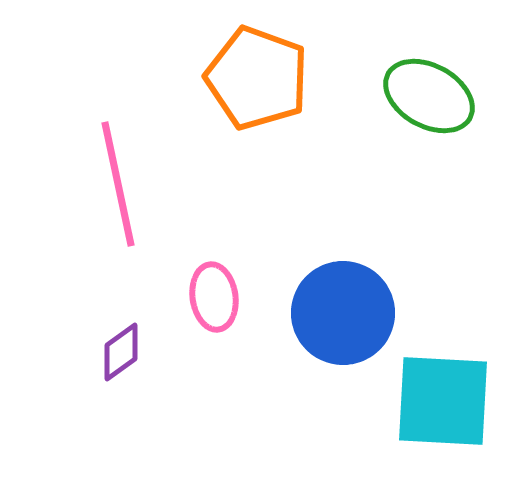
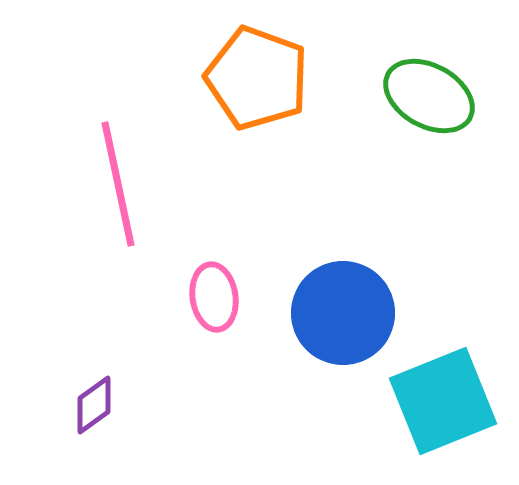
purple diamond: moved 27 px left, 53 px down
cyan square: rotated 25 degrees counterclockwise
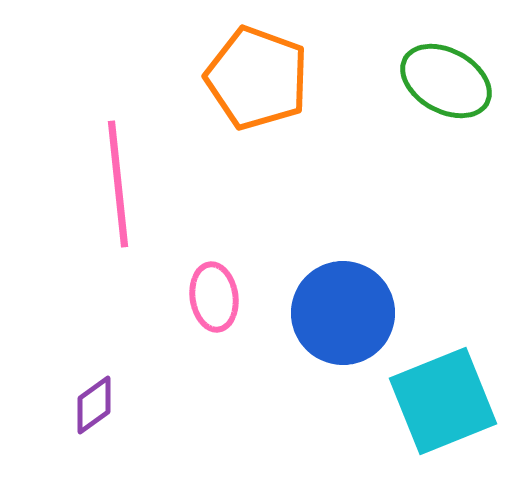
green ellipse: moved 17 px right, 15 px up
pink line: rotated 6 degrees clockwise
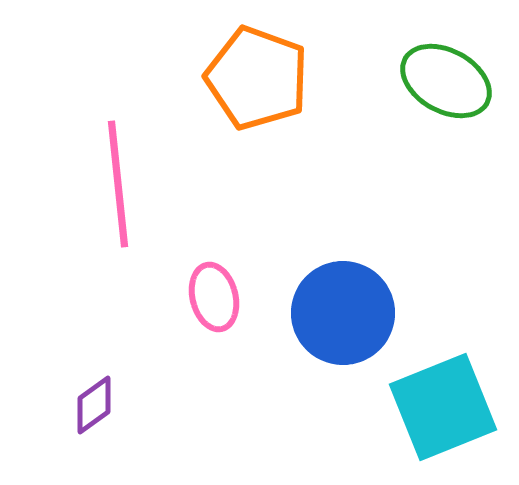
pink ellipse: rotated 6 degrees counterclockwise
cyan square: moved 6 px down
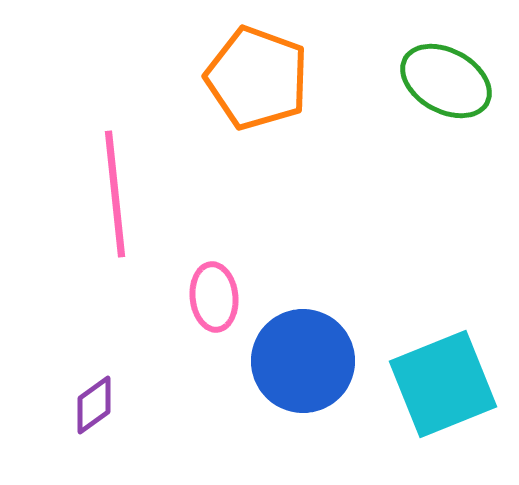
pink line: moved 3 px left, 10 px down
pink ellipse: rotated 8 degrees clockwise
blue circle: moved 40 px left, 48 px down
cyan square: moved 23 px up
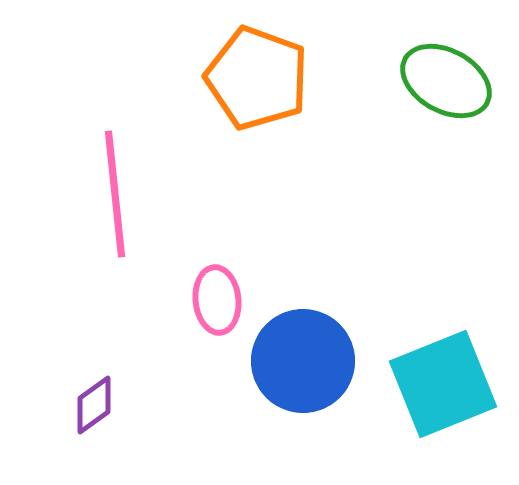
pink ellipse: moved 3 px right, 3 px down
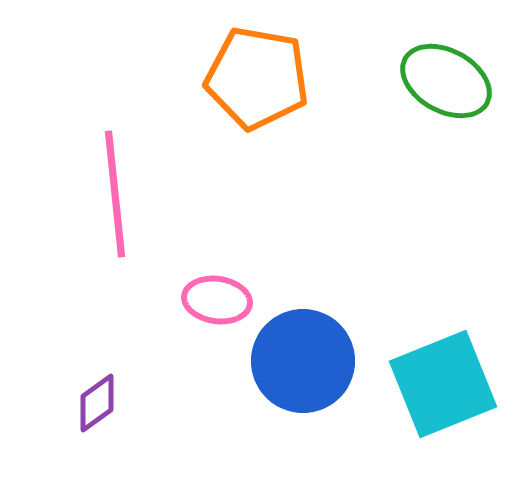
orange pentagon: rotated 10 degrees counterclockwise
pink ellipse: rotated 76 degrees counterclockwise
purple diamond: moved 3 px right, 2 px up
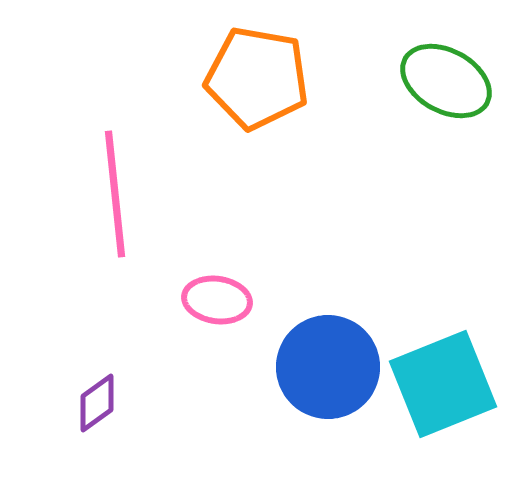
blue circle: moved 25 px right, 6 px down
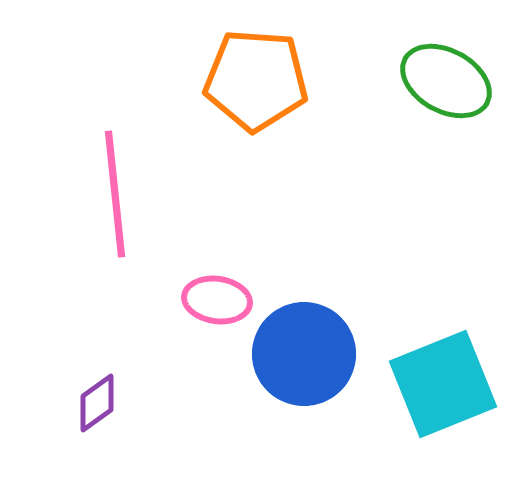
orange pentagon: moved 1 px left, 2 px down; rotated 6 degrees counterclockwise
blue circle: moved 24 px left, 13 px up
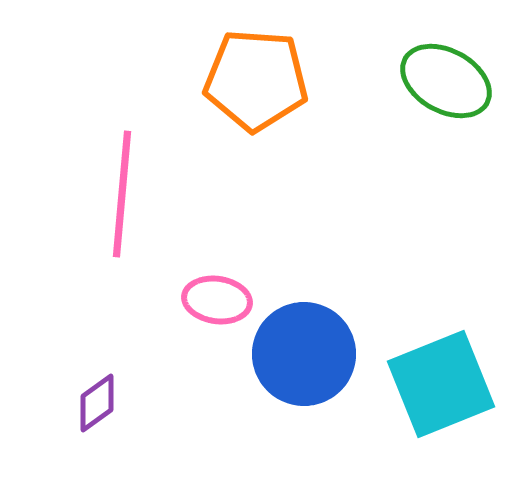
pink line: moved 7 px right; rotated 11 degrees clockwise
cyan square: moved 2 px left
